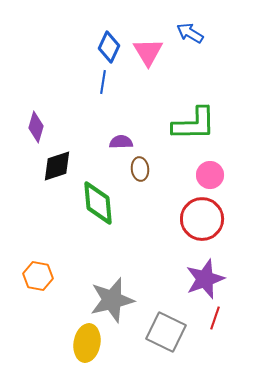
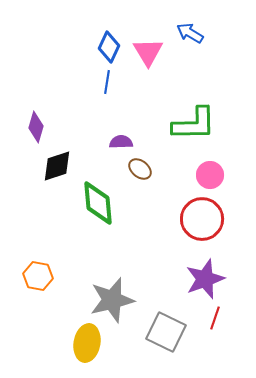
blue line: moved 4 px right
brown ellipse: rotated 45 degrees counterclockwise
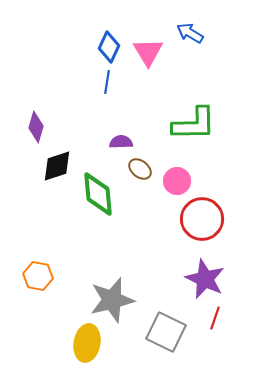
pink circle: moved 33 px left, 6 px down
green diamond: moved 9 px up
purple star: rotated 27 degrees counterclockwise
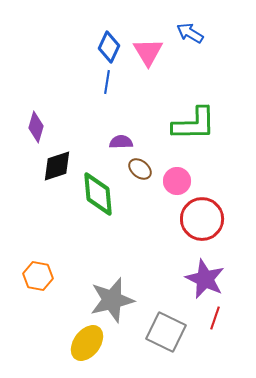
yellow ellipse: rotated 27 degrees clockwise
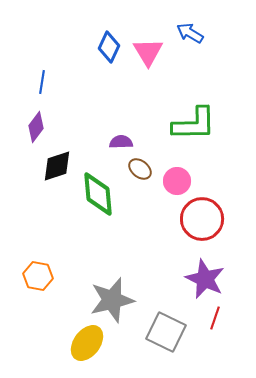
blue line: moved 65 px left
purple diamond: rotated 20 degrees clockwise
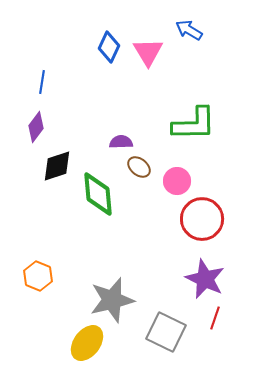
blue arrow: moved 1 px left, 3 px up
brown ellipse: moved 1 px left, 2 px up
orange hexagon: rotated 12 degrees clockwise
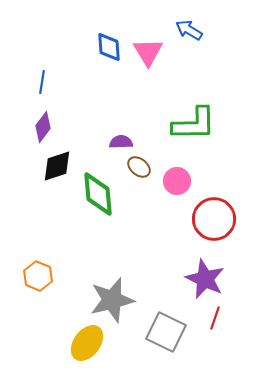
blue diamond: rotated 28 degrees counterclockwise
purple diamond: moved 7 px right
red circle: moved 12 px right
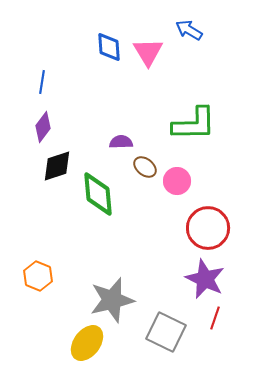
brown ellipse: moved 6 px right
red circle: moved 6 px left, 9 px down
